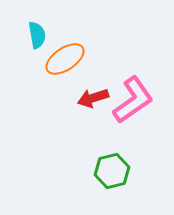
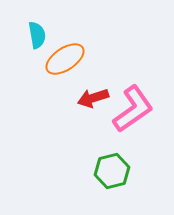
pink L-shape: moved 9 px down
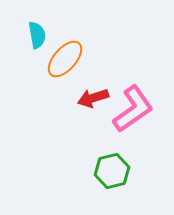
orange ellipse: rotated 15 degrees counterclockwise
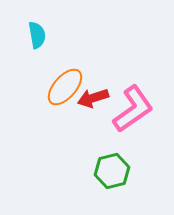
orange ellipse: moved 28 px down
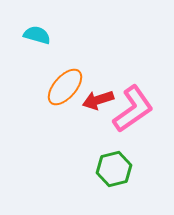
cyan semicircle: rotated 64 degrees counterclockwise
red arrow: moved 5 px right, 2 px down
green hexagon: moved 2 px right, 2 px up
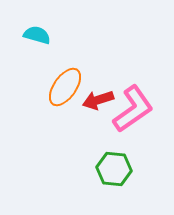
orange ellipse: rotated 6 degrees counterclockwise
green hexagon: rotated 20 degrees clockwise
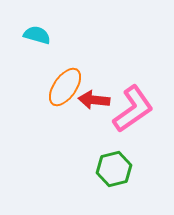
red arrow: moved 4 px left; rotated 24 degrees clockwise
green hexagon: rotated 20 degrees counterclockwise
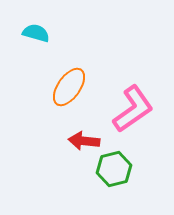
cyan semicircle: moved 1 px left, 2 px up
orange ellipse: moved 4 px right
red arrow: moved 10 px left, 41 px down
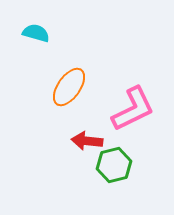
pink L-shape: rotated 9 degrees clockwise
red arrow: moved 3 px right
green hexagon: moved 4 px up
